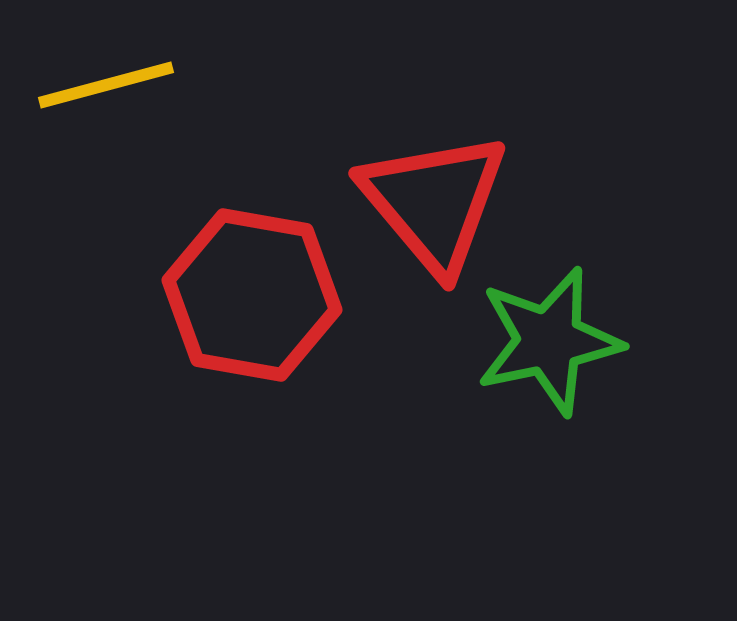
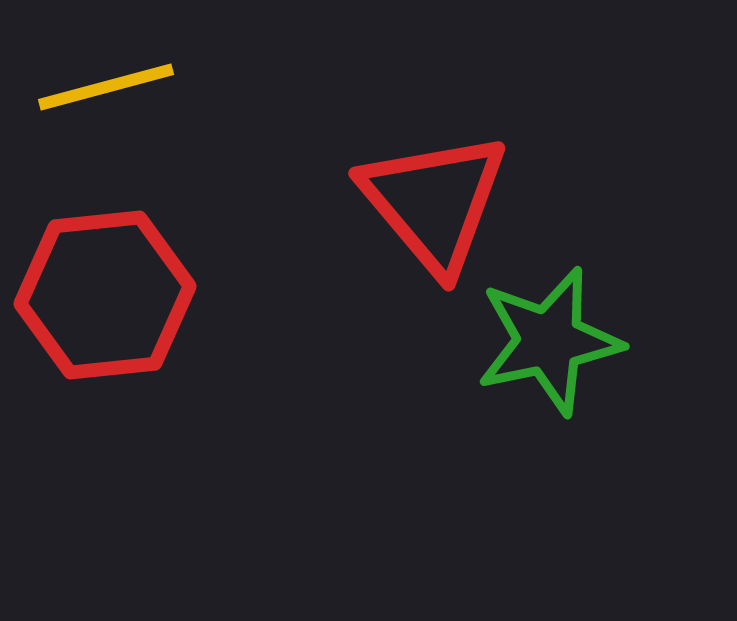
yellow line: moved 2 px down
red hexagon: moved 147 px left; rotated 16 degrees counterclockwise
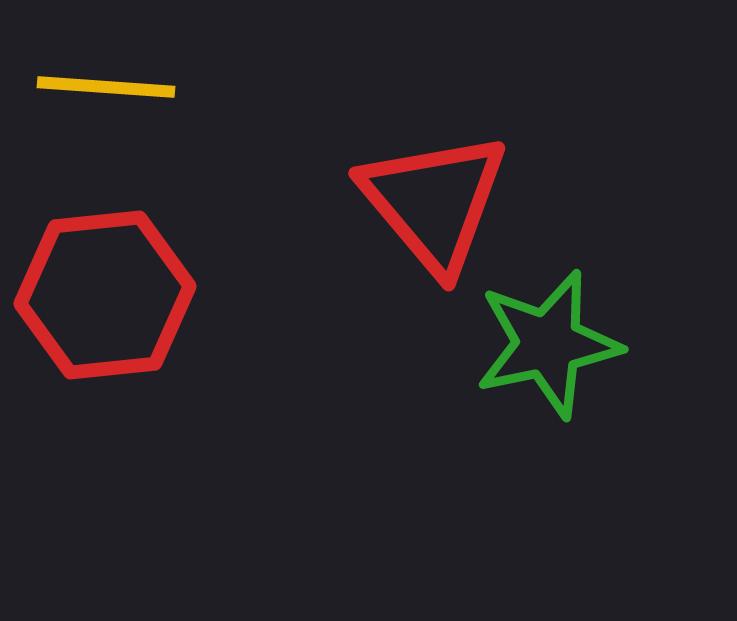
yellow line: rotated 19 degrees clockwise
green star: moved 1 px left, 3 px down
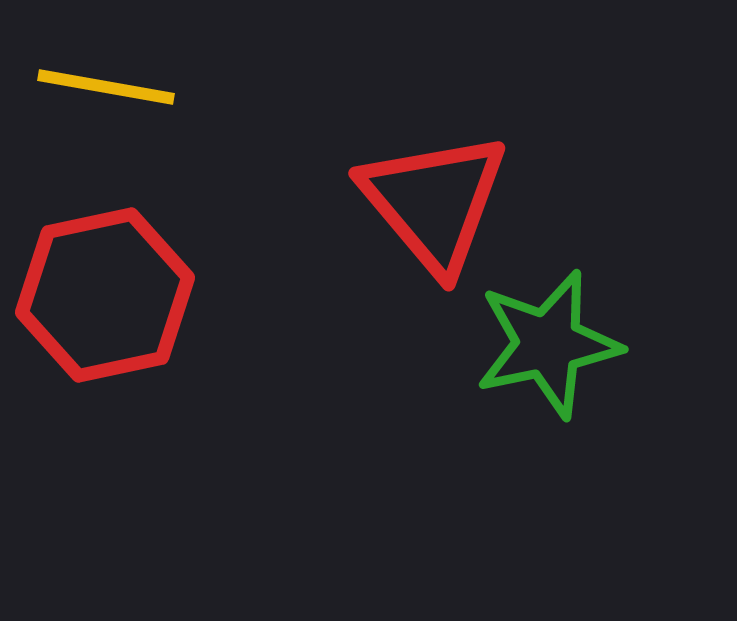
yellow line: rotated 6 degrees clockwise
red hexagon: rotated 6 degrees counterclockwise
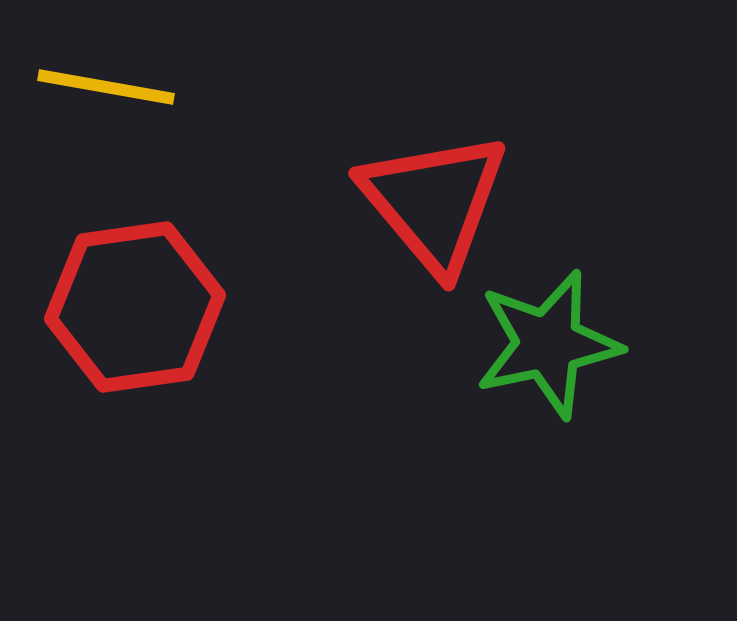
red hexagon: moved 30 px right, 12 px down; rotated 4 degrees clockwise
